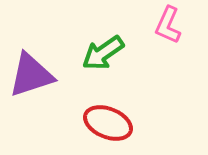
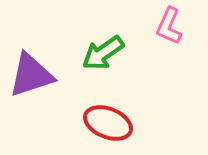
pink L-shape: moved 1 px right, 1 px down
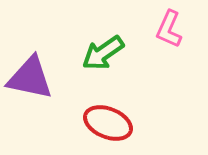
pink L-shape: moved 3 px down
purple triangle: moved 1 px left, 3 px down; rotated 30 degrees clockwise
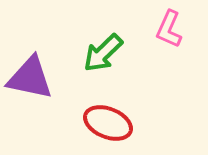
green arrow: rotated 9 degrees counterclockwise
